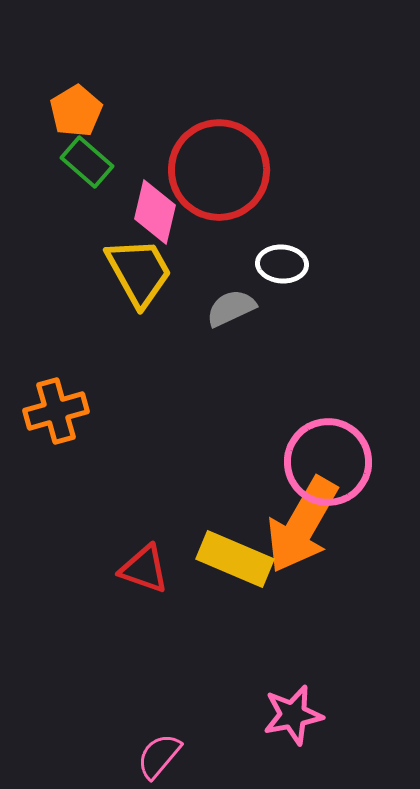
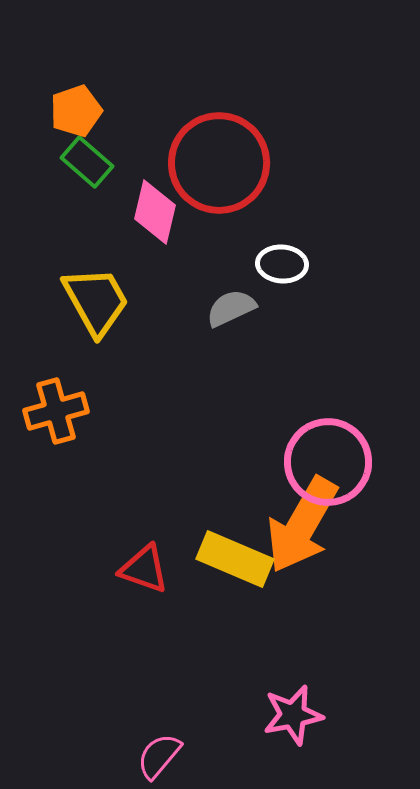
orange pentagon: rotated 12 degrees clockwise
red circle: moved 7 px up
yellow trapezoid: moved 43 px left, 29 px down
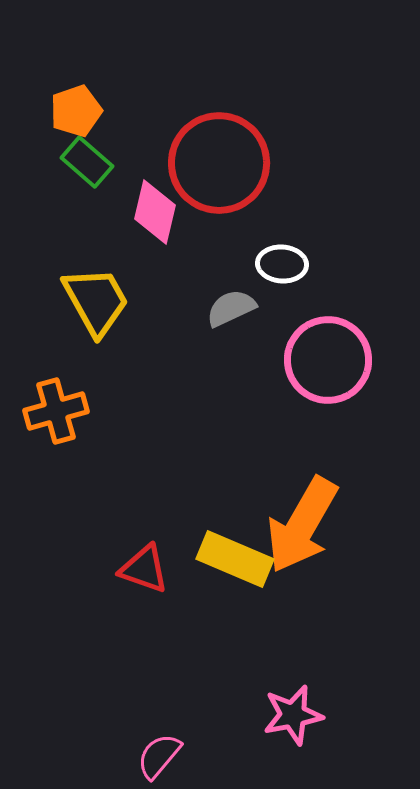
pink circle: moved 102 px up
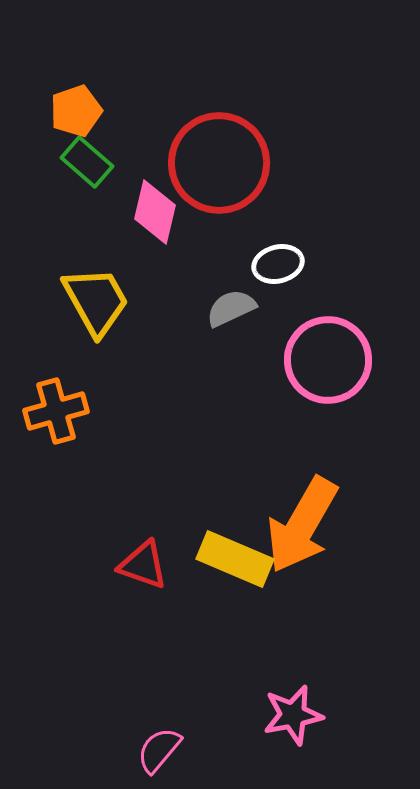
white ellipse: moved 4 px left; rotated 18 degrees counterclockwise
red triangle: moved 1 px left, 4 px up
pink semicircle: moved 6 px up
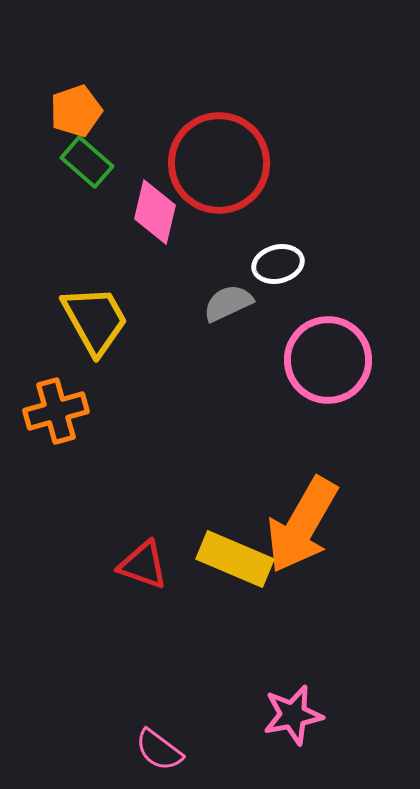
yellow trapezoid: moved 1 px left, 19 px down
gray semicircle: moved 3 px left, 5 px up
pink semicircle: rotated 93 degrees counterclockwise
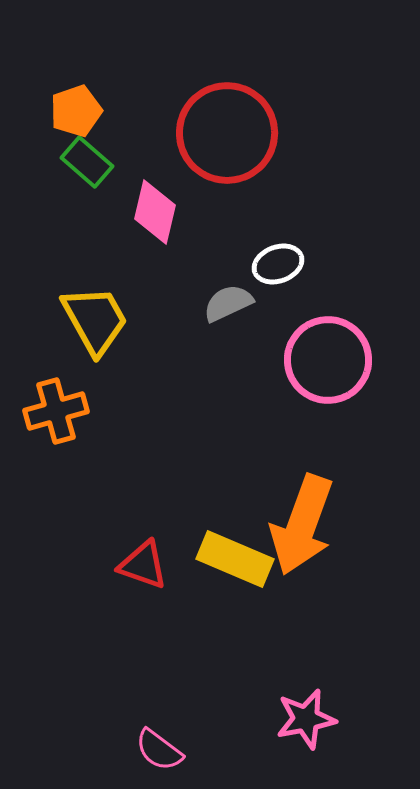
red circle: moved 8 px right, 30 px up
white ellipse: rotated 6 degrees counterclockwise
orange arrow: rotated 10 degrees counterclockwise
pink star: moved 13 px right, 4 px down
